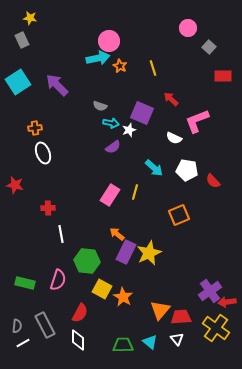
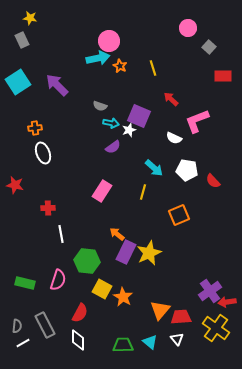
purple square at (142, 113): moved 3 px left, 3 px down
yellow line at (135, 192): moved 8 px right
pink rectangle at (110, 195): moved 8 px left, 4 px up
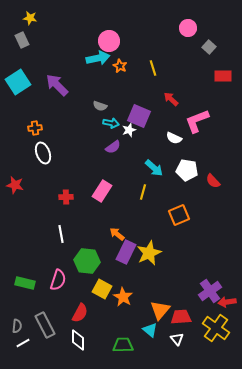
red cross at (48, 208): moved 18 px right, 11 px up
cyan triangle at (150, 342): moved 12 px up
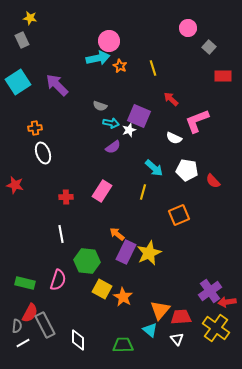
red semicircle at (80, 313): moved 50 px left
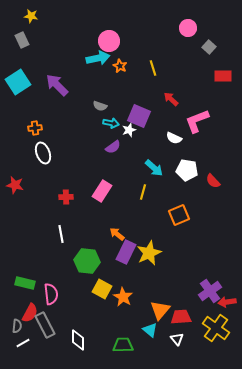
yellow star at (30, 18): moved 1 px right, 2 px up
pink semicircle at (58, 280): moved 7 px left, 14 px down; rotated 25 degrees counterclockwise
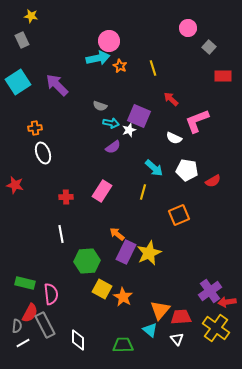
red semicircle at (213, 181): rotated 77 degrees counterclockwise
green hexagon at (87, 261): rotated 10 degrees counterclockwise
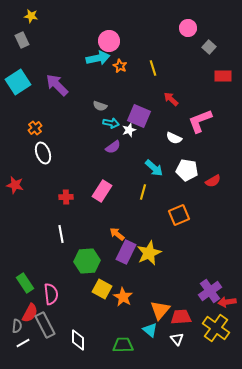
pink L-shape at (197, 121): moved 3 px right
orange cross at (35, 128): rotated 32 degrees counterclockwise
green rectangle at (25, 283): rotated 42 degrees clockwise
